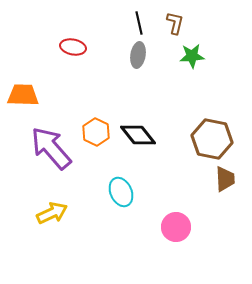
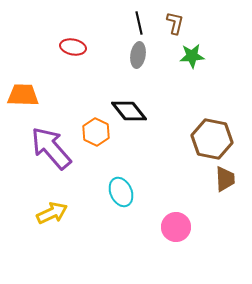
black diamond: moved 9 px left, 24 px up
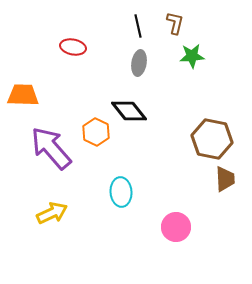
black line: moved 1 px left, 3 px down
gray ellipse: moved 1 px right, 8 px down
cyan ellipse: rotated 20 degrees clockwise
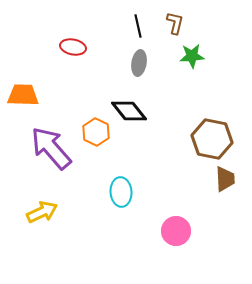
yellow arrow: moved 10 px left, 1 px up
pink circle: moved 4 px down
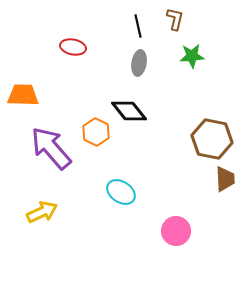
brown L-shape: moved 4 px up
cyan ellipse: rotated 52 degrees counterclockwise
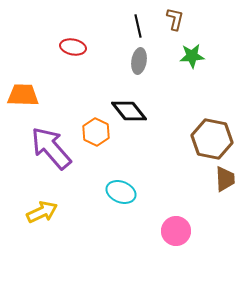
gray ellipse: moved 2 px up
cyan ellipse: rotated 12 degrees counterclockwise
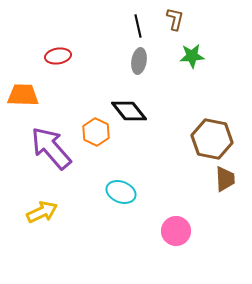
red ellipse: moved 15 px left, 9 px down; rotated 20 degrees counterclockwise
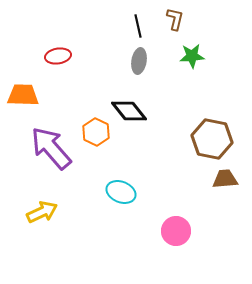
brown trapezoid: rotated 92 degrees counterclockwise
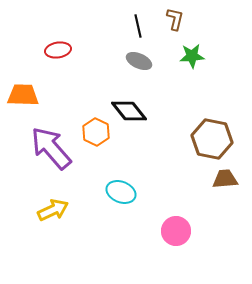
red ellipse: moved 6 px up
gray ellipse: rotated 75 degrees counterclockwise
yellow arrow: moved 11 px right, 2 px up
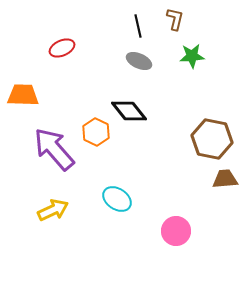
red ellipse: moved 4 px right, 2 px up; rotated 15 degrees counterclockwise
purple arrow: moved 3 px right, 1 px down
cyan ellipse: moved 4 px left, 7 px down; rotated 12 degrees clockwise
